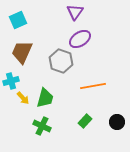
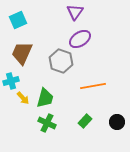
brown trapezoid: moved 1 px down
green cross: moved 5 px right, 3 px up
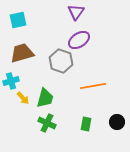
purple triangle: moved 1 px right
cyan square: rotated 12 degrees clockwise
purple ellipse: moved 1 px left, 1 px down
brown trapezoid: rotated 50 degrees clockwise
green rectangle: moved 1 px right, 3 px down; rotated 32 degrees counterclockwise
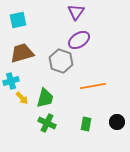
yellow arrow: moved 1 px left
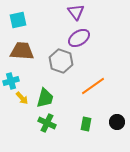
purple triangle: rotated 12 degrees counterclockwise
purple ellipse: moved 2 px up
brown trapezoid: moved 2 px up; rotated 20 degrees clockwise
orange line: rotated 25 degrees counterclockwise
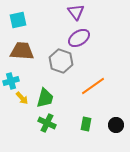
black circle: moved 1 px left, 3 px down
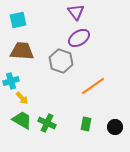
green trapezoid: moved 23 px left, 22 px down; rotated 75 degrees counterclockwise
black circle: moved 1 px left, 2 px down
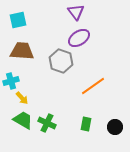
green trapezoid: moved 1 px right
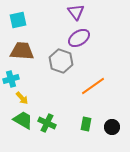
cyan cross: moved 2 px up
black circle: moved 3 px left
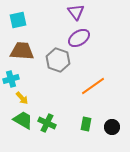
gray hexagon: moved 3 px left, 1 px up
